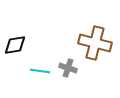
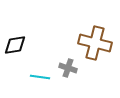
cyan line: moved 6 px down
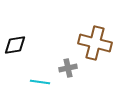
gray cross: rotated 30 degrees counterclockwise
cyan line: moved 5 px down
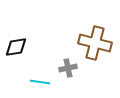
black diamond: moved 1 px right, 2 px down
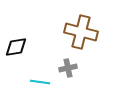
brown cross: moved 14 px left, 11 px up
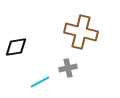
cyan line: rotated 36 degrees counterclockwise
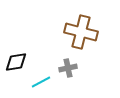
black diamond: moved 15 px down
cyan line: moved 1 px right
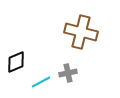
black diamond: rotated 15 degrees counterclockwise
gray cross: moved 5 px down
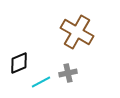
brown cross: moved 4 px left; rotated 16 degrees clockwise
black diamond: moved 3 px right, 1 px down
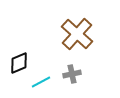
brown cross: moved 2 px down; rotated 12 degrees clockwise
gray cross: moved 4 px right, 1 px down
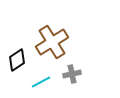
brown cross: moved 25 px left, 8 px down; rotated 16 degrees clockwise
black diamond: moved 2 px left, 3 px up; rotated 10 degrees counterclockwise
